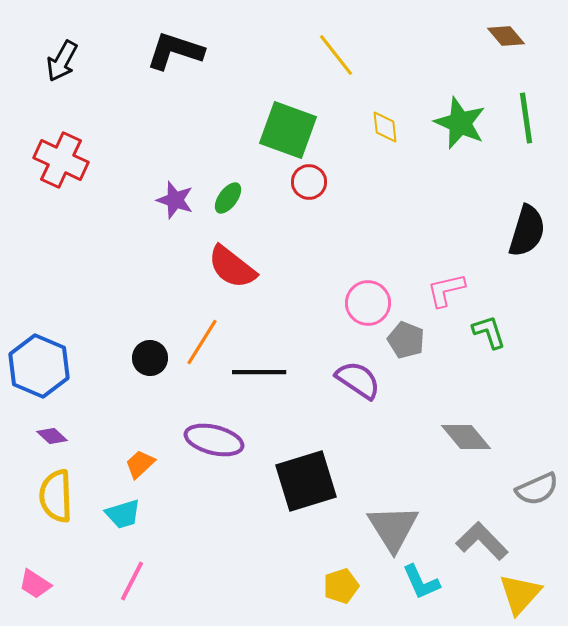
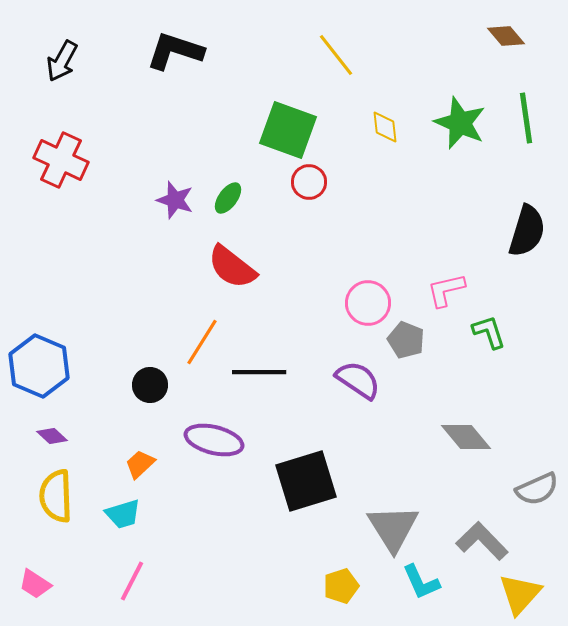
black circle: moved 27 px down
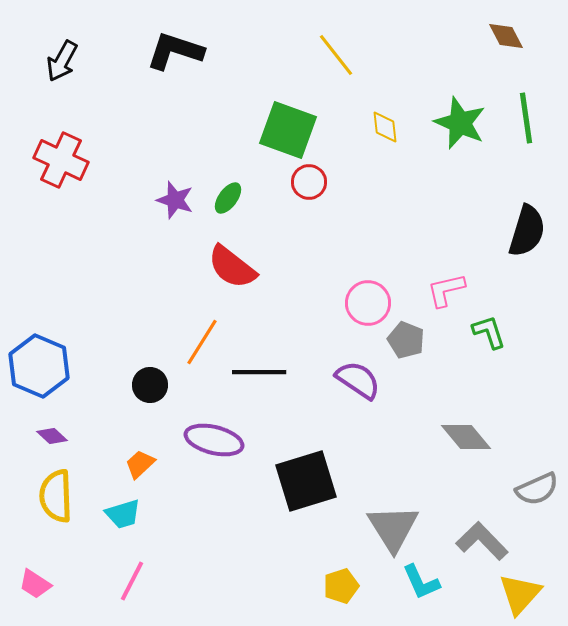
brown diamond: rotated 12 degrees clockwise
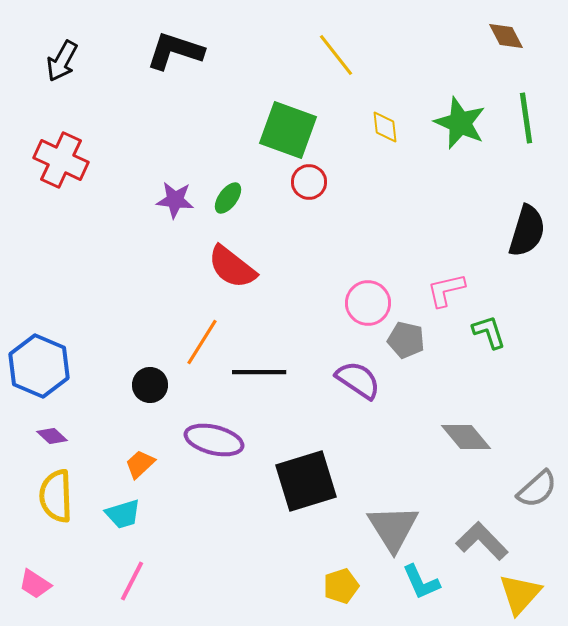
purple star: rotated 12 degrees counterclockwise
gray pentagon: rotated 9 degrees counterclockwise
gray semicircle: rotated 18 degrees counterclockwise
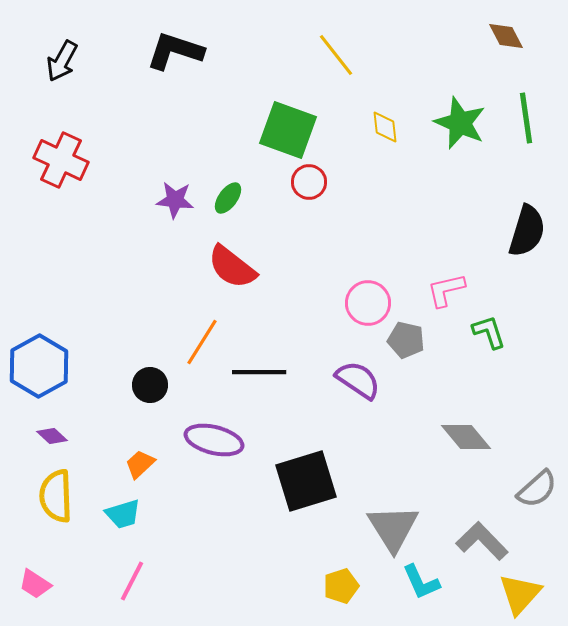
blue hexagon: rotated 8 degrees clockwise
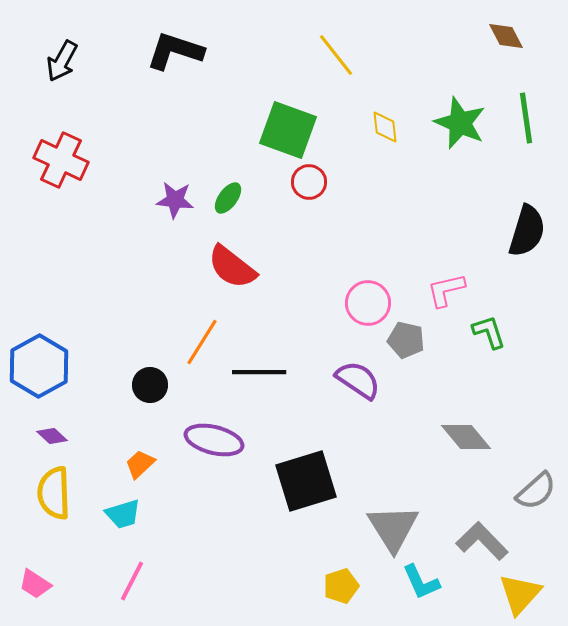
gray semicircle: moved 1 px left, 2 px down
yellow semicircle: moved 2 px left, 3 px up
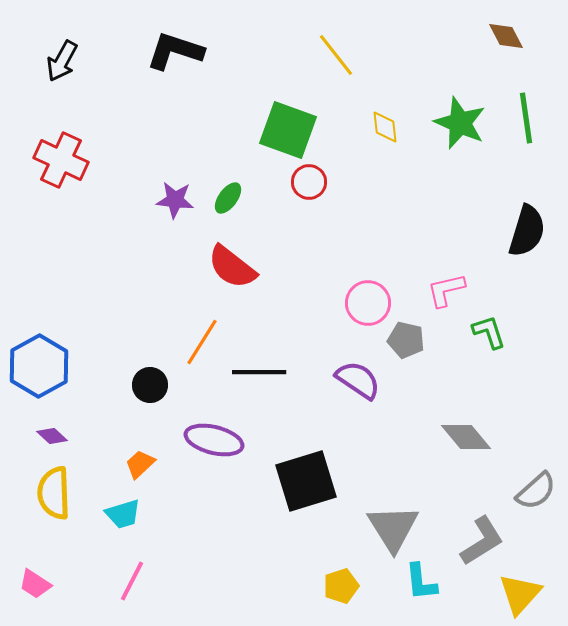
gray L-shape: rotated 102 degrees clockwise
cyan L-shape: rotated 18 degrees clockwise
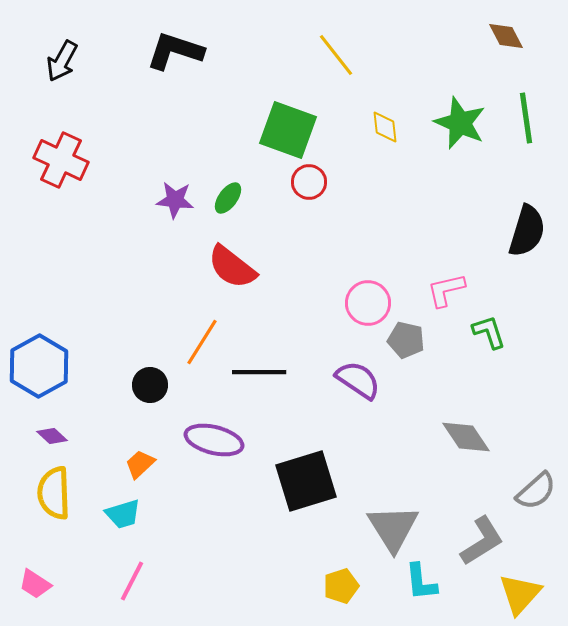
gray diamond: rotated 6 degrees clockwise
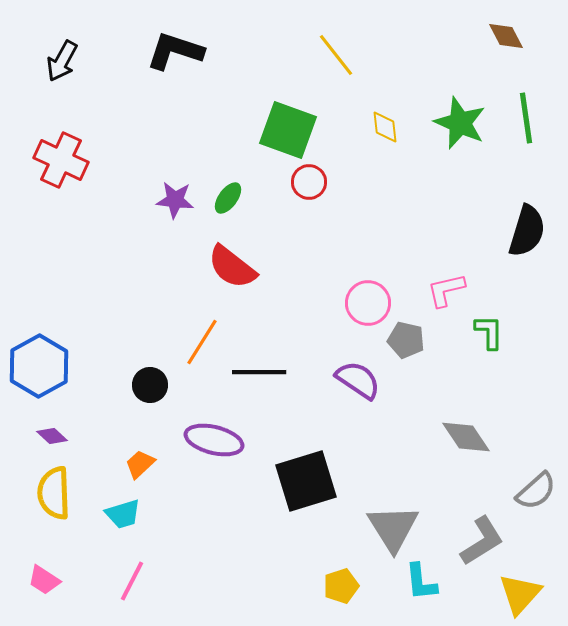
green L-shape: rotated 18 degrees clockwise
pink trapezoid: moved 9 px right, 4 px up
